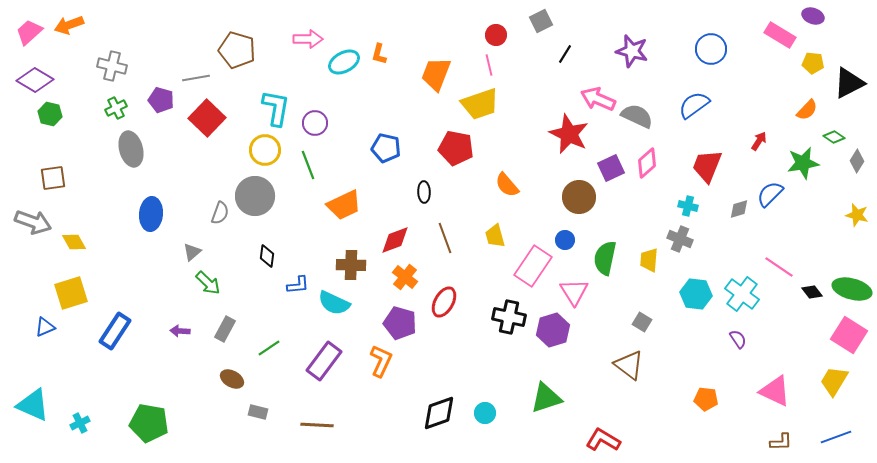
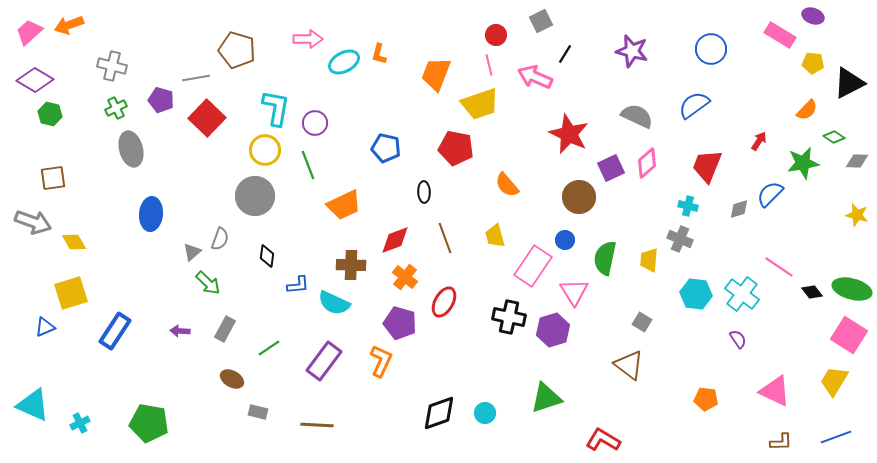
pink arrow at (598, 99): moved 63 px left, 22 px up
gray diamond at (857, 161): rotated 60 degrees clockwise
gray semicircle at (220, 213): moved 26 px down
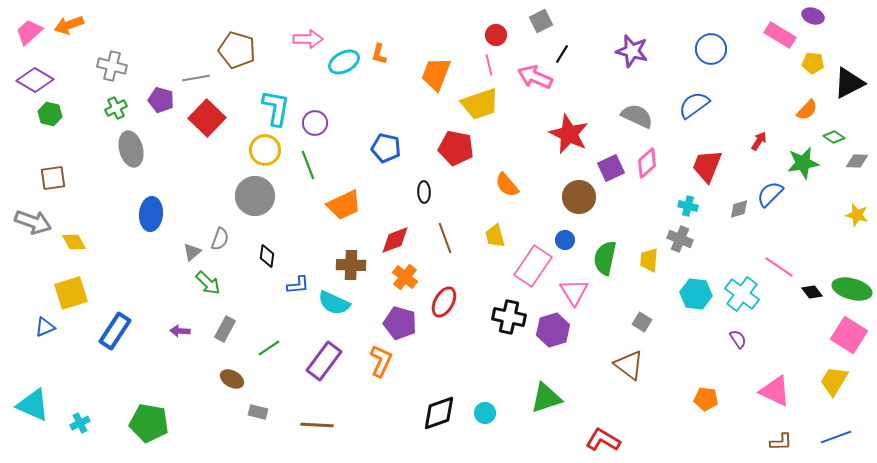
black line at (565, 54): moved 3 px left
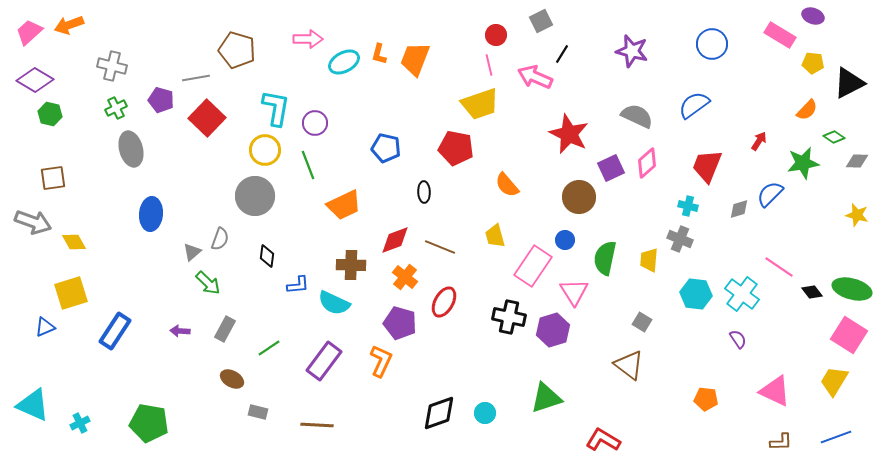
blue circle at (711, 49): moved 1 px right, 5 px up
orange trapezoid at (436, 74): moved 21 px left, 15 px up
brown line at (445, 238): moved 5 px left, 9 px down; rotated 48 degrees counterclockwise
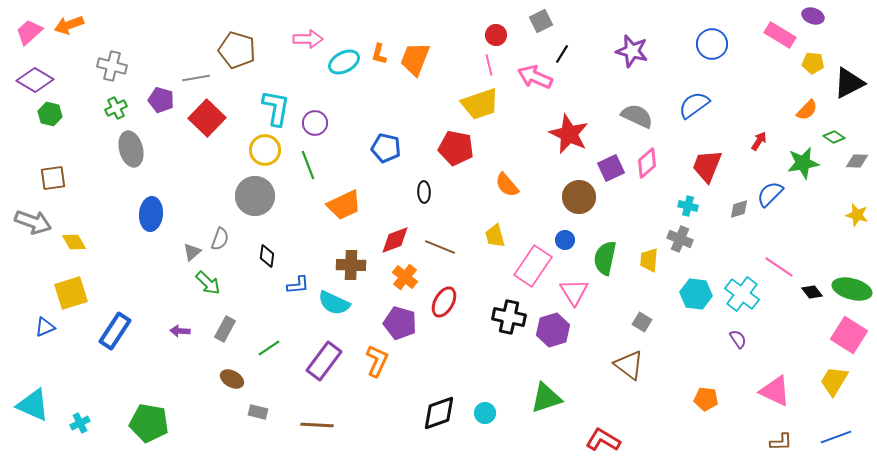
orange L-shape at (381, 361): moved 4 px left
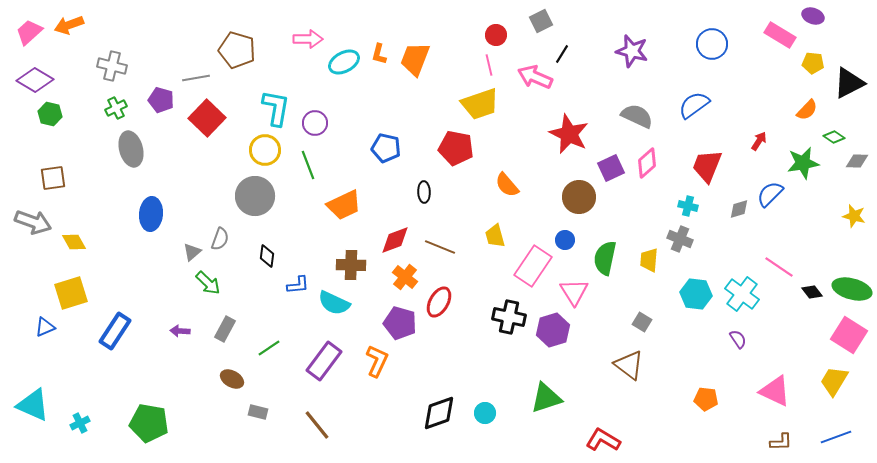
yellow star at (857, 215): moved 3 px left, 1 px down
red ellipse at (444, 302): moved 5 px left
brown line at (317, 425): rotated 48 degrees clockwise
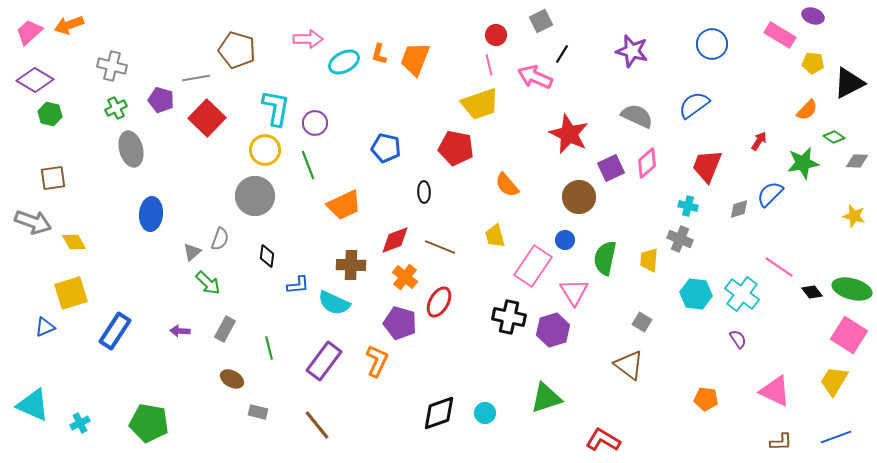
green line at (269, 348): rotated 70 degrees counterclockwise
